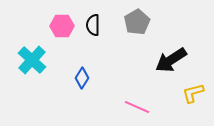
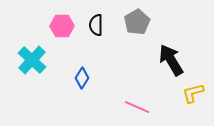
black semicircle: moved 3 px right
black arrow: rotated 92 degrees clockwise
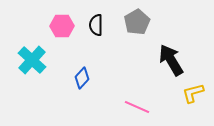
blue diamond: rotated 10 degrees clockwise
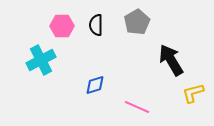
cyan cross: moved 9 px right; rotated 20 degrees clockwise
blue diamond: moved 13 px right, 7 px down; rotated 30 degrees clockwise
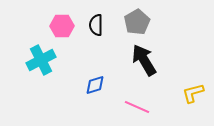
black arrow: moved 27 px left
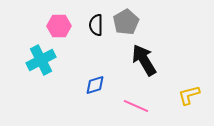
gray pentagon: moved 11 px left
pink hexagon: moved 3 px left
yellow L-shape: moved 4 px left, 2 px down
pink line: moved 1 px left, 1 px up
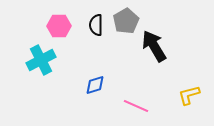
gray pentagon: moved 1 px up
black arrow: moved 10 px right, 14 px up
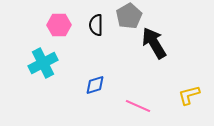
gray pentagon: moved 3 px right, 5 px up
pink hexagon: moved 1 px up
black arrow: moved 3 px up
cyan cross: moved 2 px right, 3 px down
pink line: moved 2 px right
